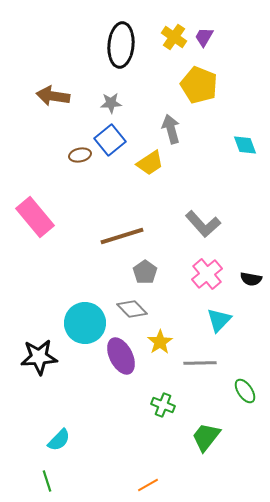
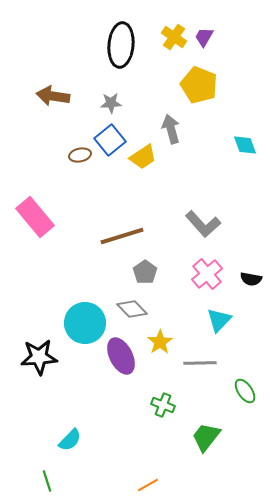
yellow trapezoid: moved 7 px left, 6 px up
cyan semicircle: moved 11 px right
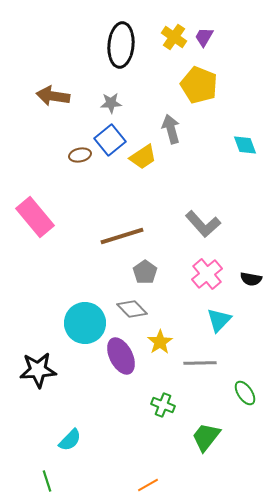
black star: moved 1 px left, 13 px down
green ellipse: moved 2 px down
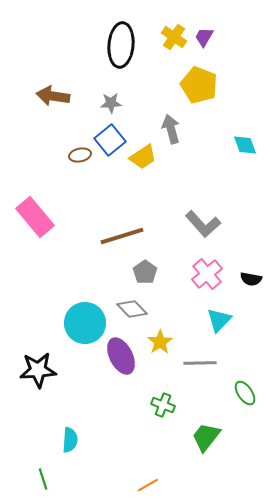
cyan semicircle: rotated 40 degrees counterclockwise
green line: moved 4 px left, 2 px up
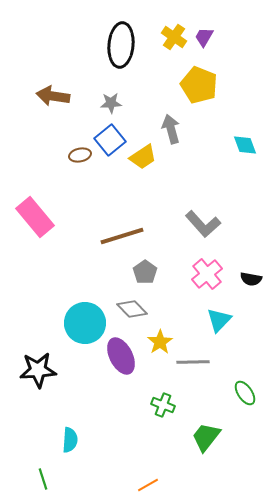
gray line: moved 7 px left, 1 px up
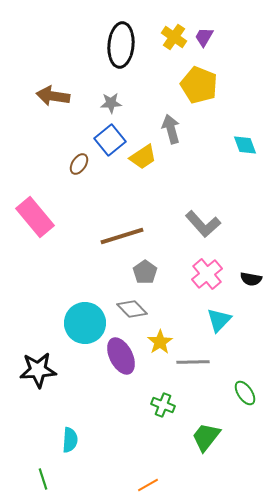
brown ellipse: moved 1 px left, 9 px down; rotated 45 degrees counterclockwise
